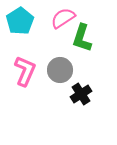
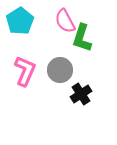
pink semicircle: moved 2 px right, 3 px down; rotated 85 degrees counterclockwise
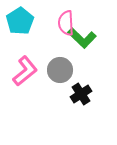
pink semicircle: moved 1 px right, 2 px down; rotated 25 degrees clockwise
green L-shape: rotated 64 degrees counterclockwise
pink L-shape: rotated 28 degrees clockwise
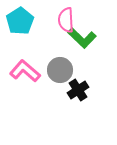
pink semicircle: moved 3 px up
pink L-shape: rotated 100 degrees counterclockwise
black cross: moved 3 px left, 4 px up
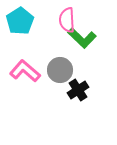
pink semicircle: moved 1 px right
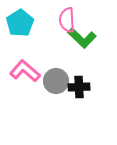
cyan pentagon: moved 2 px down
gray circle: moved 4 px left, 11 px down
black cross: moved 1 px right, 3 px up; rotated 30 degrees clockwise
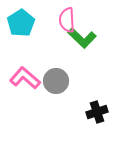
cyan pentagon: moved 1 px right
pink L-shape: moved 7 px down
black cross: moved 18 px right, 25 px down; rotated 15 degrees counterclockwise
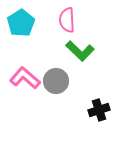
green L-shape: moved 2 px left, 13 px down
black cross: moved 2 px right, 2 px up
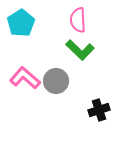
pink semicircle: moved 11 px right
green L-shape: moved 1 px up
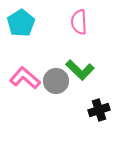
pink semicircle: moved 1 px right, 2 px down
green L-shape: moved 20 px down
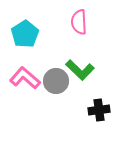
cyan pentagon: moved 4 px right, 11 px down
black cross: rotated 10 degrees clockwise
